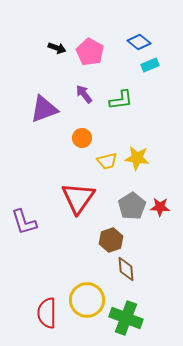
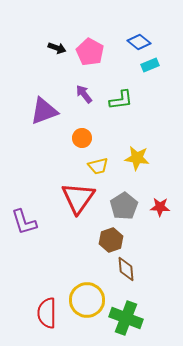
purple triangle: moved 2 px down
yellow trapezoid: moved 9 px left, 5 px down
gray pentagon: moved 8 px left
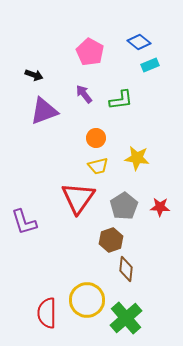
black arrow: moved 23 px left, 27 px down
orange circle: moved 14 px right
brown diamond: rotated 10 degrees clockwise
green cross: rotated 28 degrees clockwise
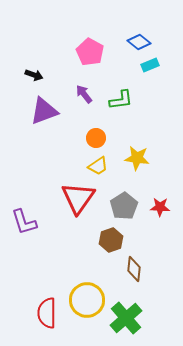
yellow trapezoid: rotated 20 degrees counterclockwise
brown diamond: moved 8 px right
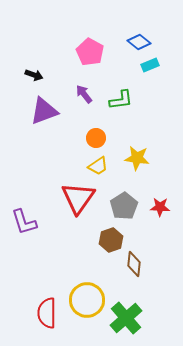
brown diamond: moved 5 px up
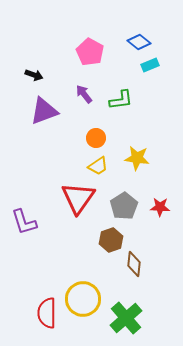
yellow circle: moved 4 px left, 1 px up
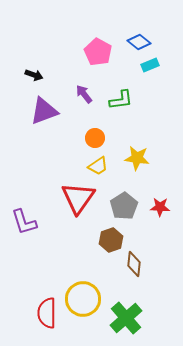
pink pentagon: moved 8 px right
orange circle: moved 1 px left
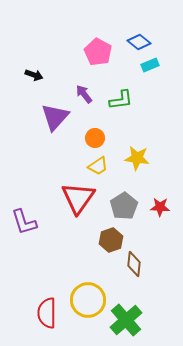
purple triangle: moved 11 px right, 6 px down; rotated 28 degrees counterclockwise
yellow circle: moved 5 px right, 1 px down
green cross: moved 2 px down
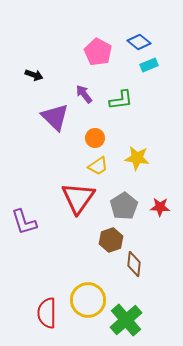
cyan rectangle: moved 1 px left
purple triangle: rotated 28 degrees counterclockwise
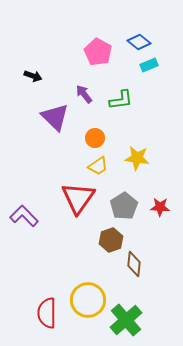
black arrow: moved 1 px left, 1 px down
purple L-shape: moved 6 px up; rotated 152 degrees clockwise
